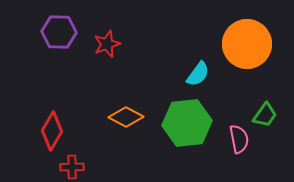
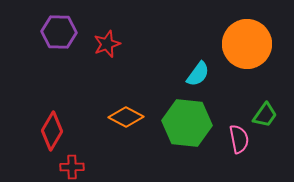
green hexagon: rotated 12 degrees clockwise
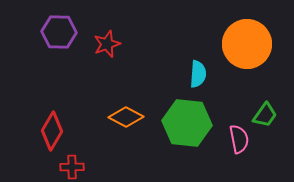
cyan semicircle: rotated 32 degrees counterclockwise
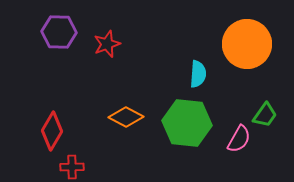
pink semicircle: rotated 40 degrees clockwise
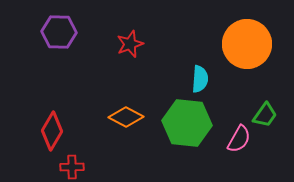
red star: moved 23 px right
cyan semicircle: moved 2 px right, 5 px down
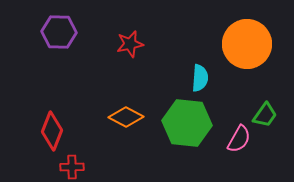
red star: rotated 8 degrees clockwise
cyan semicircle: moved 1 px up
red diamond: rotated 9 degrees counterclockwise
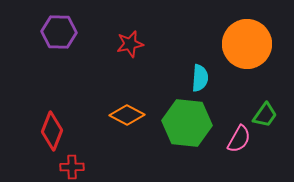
orange diamond: moved 1 px right, 2 px up
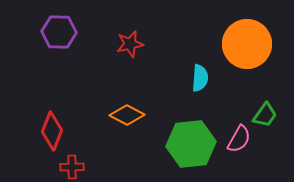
green hexagon: moved 4 px right, 21 px down; rotated 12 degrees counterclockwise
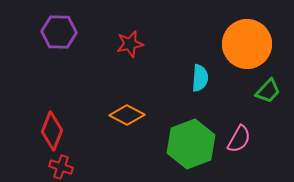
green trapezoid: moved 3 px right, 24 px up; rotated 8 degrees clockwise
green hexagon: rotated 15 degrees counterclockwise
red cross: moved 11 px left; rotated 20 degrees clockwise
